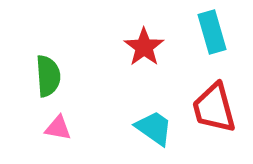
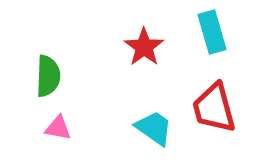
green semicircle: rotated 6 degrees clockwise
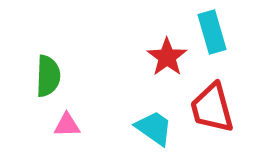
red star: moved 23 px right, 10 px down
red trapezoid: moved 2 px left
pink triangle: moved 9 px right, 3 px up; rotated 12 degrees counterclockwise
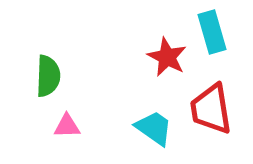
red star: rotated 9 degrees counterclockwise
red trapezoid: moved 1 px left, 1 px down; rotated 6 degrees clockwise
pink triangle: moved 1 px down
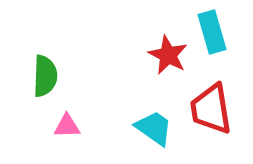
red star: moved 1 px right, 2 px up
green semicircle: moved 3 px left
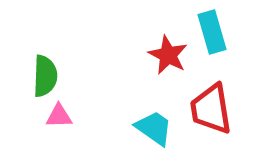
pink triangle: moved 8 px left, 10 px up
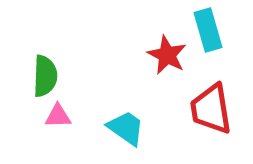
cyan rectangle: moved 4 px left, 2 px up
red star: moved 1 px left
pink triangle: moved 1 px left
cyan trapezoid: moved 28 px left
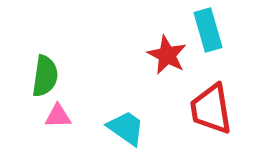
green semicircle: rotated 6 degrees clockwise
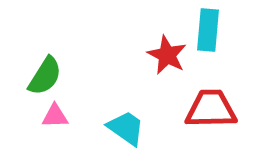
cyan rectangle: rotated 21 degrees clockwise
green semicircle: rotated 24 degrees clockwise
red trapezoid: rotated 98 degrees clockwise
pink triangle: moved 3 px left
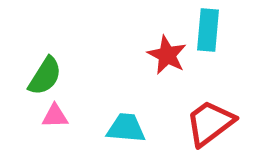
red trapezoid: moved 1 px left, 14 px down; rotated 36 degrees counterclockwise
cyan trapezoid: rotated 30 degrees counterclockwise
